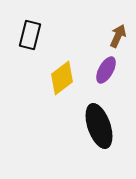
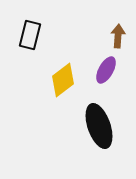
brown arrow: rotated 20 degrees counterclockwise
yellow diamond: moved 1 px right, 2 px down
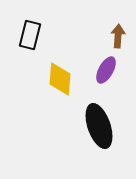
yellow diamond: moved 3 px left, 1 px up; rotated 48 degrees counterclockwise
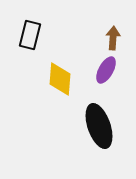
brown arrow: moved 5 px left, 2 px down
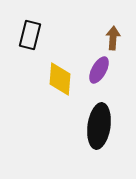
purple ellipse: moved 7 px left
black ellipse: rotated 27 degrees clockwise
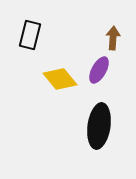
yellow diamond: rotated 44 degrees counterclockwise
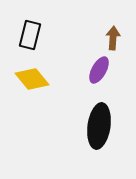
yellow diamond: moved 28 px left
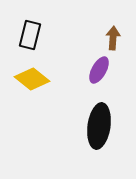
yellow diamond: rotated 12 degrees counterclockwise
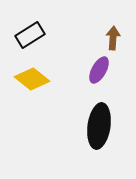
black rectangle: rotated 44 degrees clockwise
